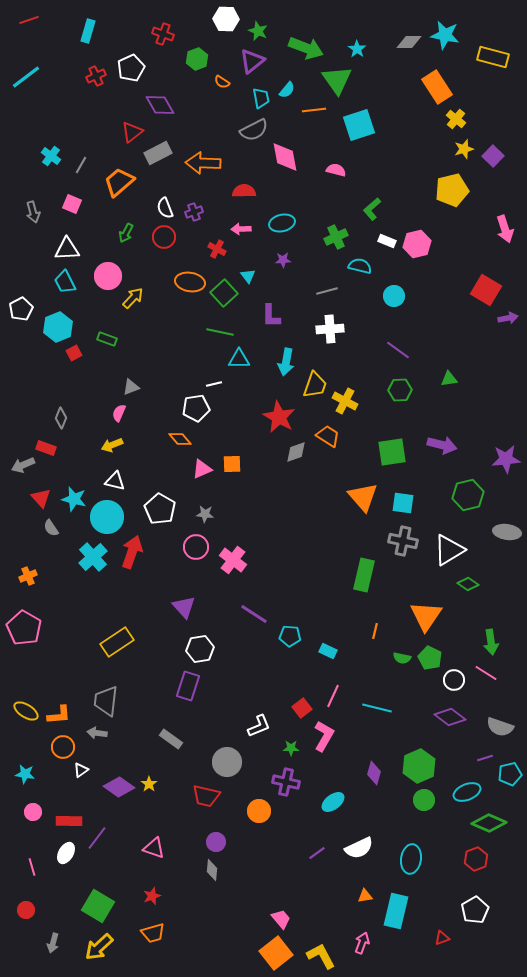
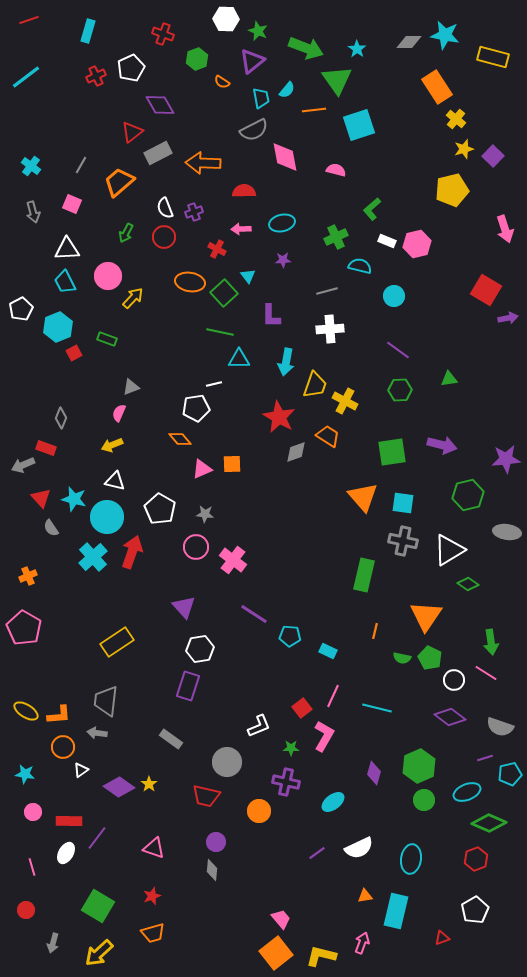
cyan cross at (51, 156): moved 20 px left, 10 px down
yellow arrow at (99, 947): moved 6 px down
yellow L-shape at (321, 956): rotated 48 degrees counterclockwise
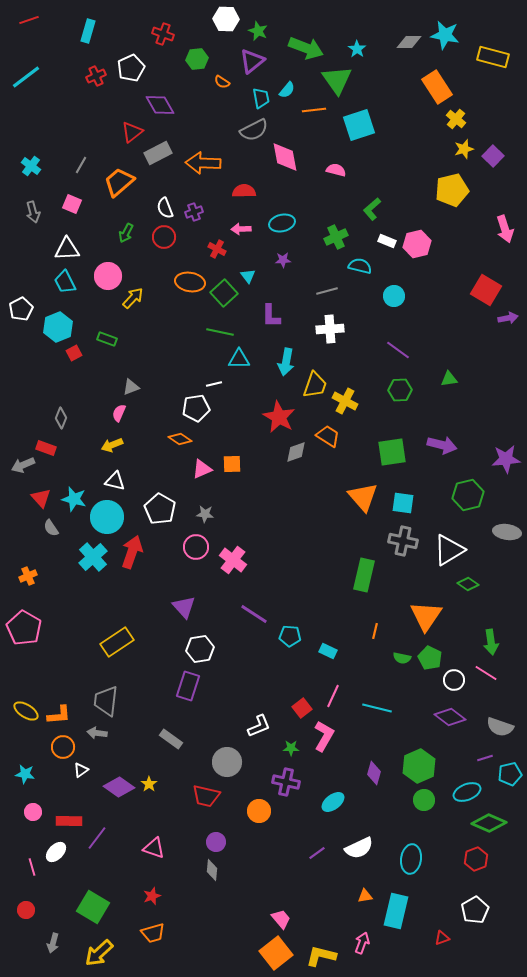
green hexagon at (197, 59): rotated 15 degrees clockwise
orange diamond at (180, 439): rotated 15 degrees counterclockwise
white ellipse at (66, 853): moved 10 px left, 1 px up; rotated 15 degrees clockwise
green square at (98, 906): moved 5 px left, 1 px down
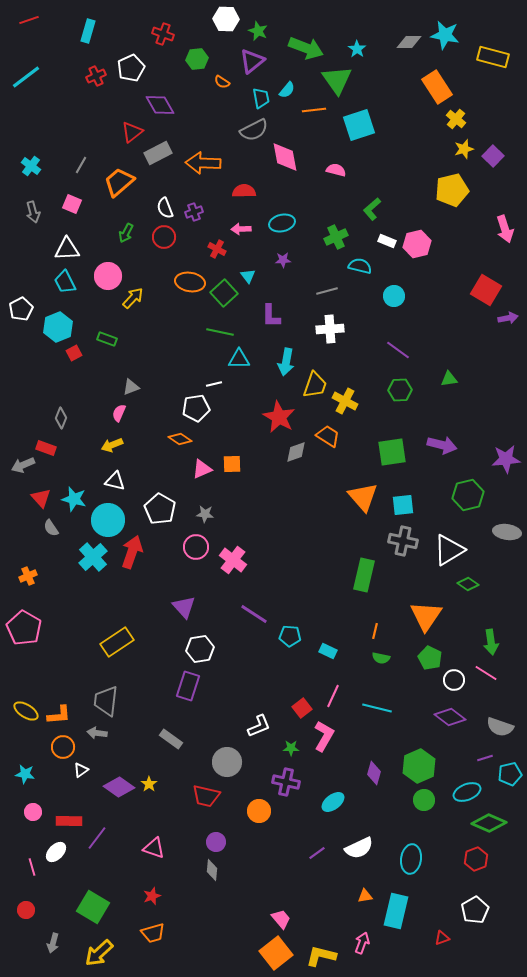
cyan square at (403, 503): moved 2 px down; rotated 15 degrees counterclockwise
cyan circle at (107, 517): moved 1 px right, 3 px down
green semicircle at (402, 658): moved 21 px left
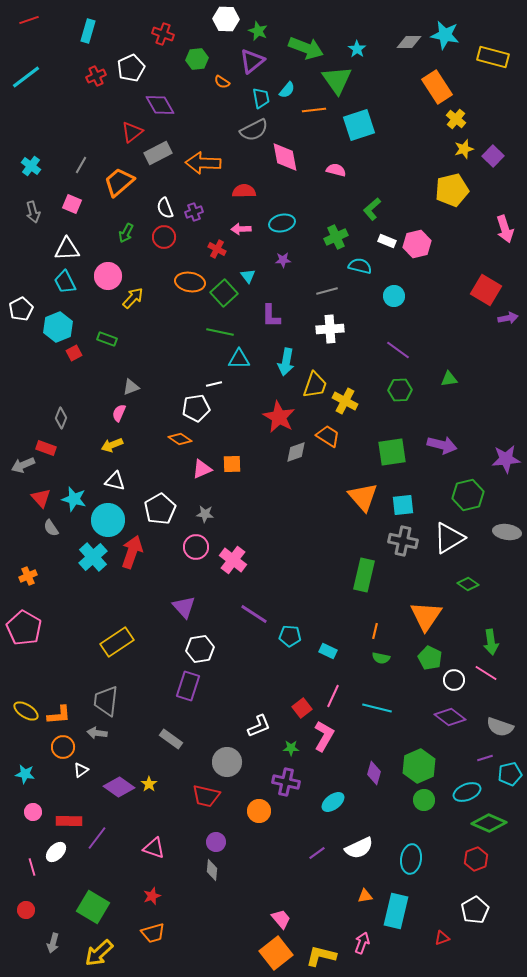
white pentagon at (160, 509): rotated 12 degrees clockwise
white triangle at (449, 550): moved 12 px up
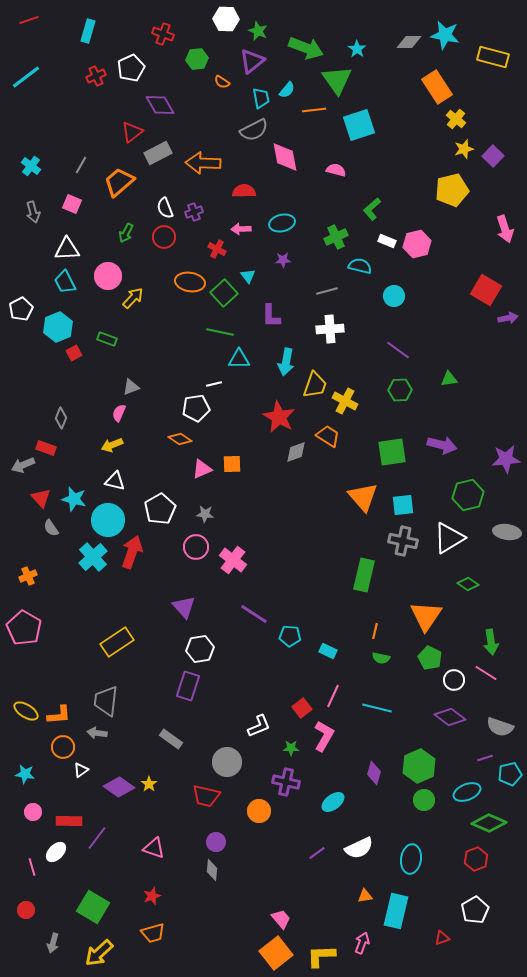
yellow L-shape at (321, 956): rotated 16 degrees counterclockwise
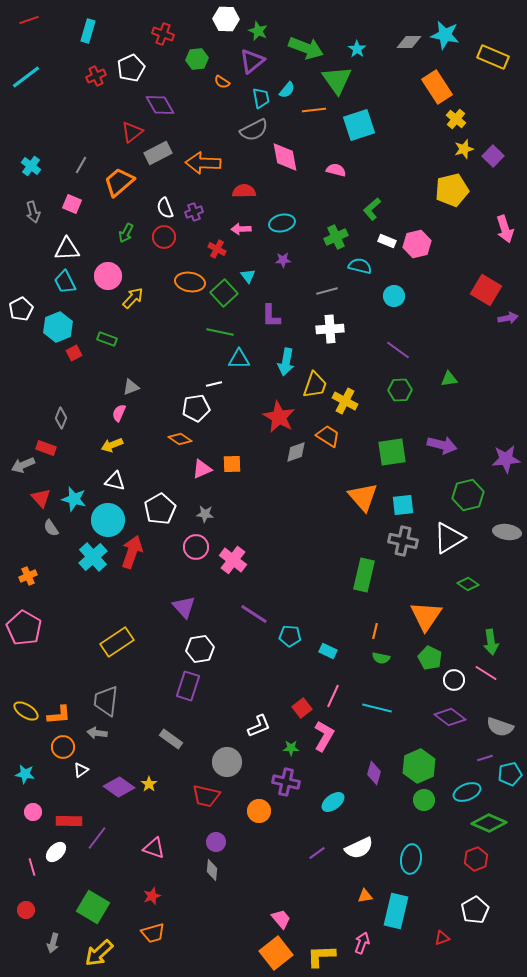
yellow rectangle at (493, 57): rotated 8 degrees clockwise
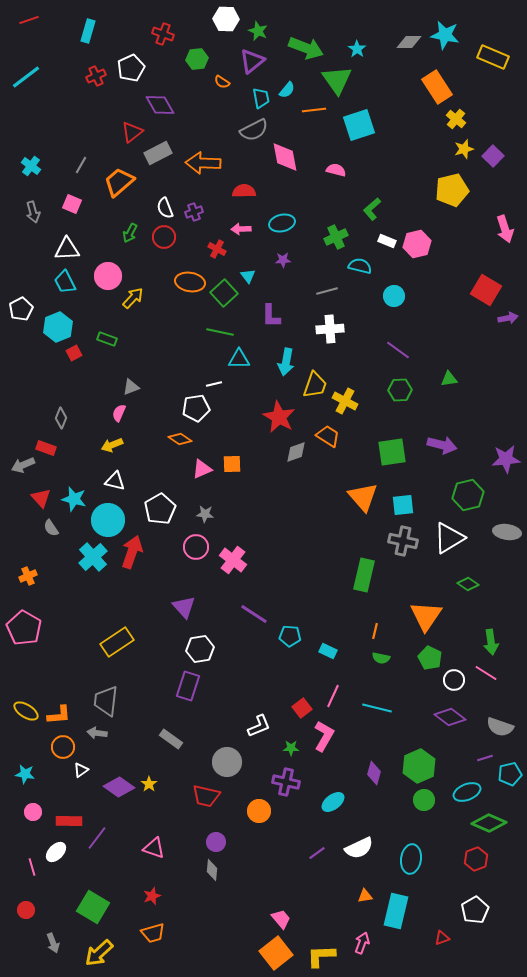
green arrow at (126, 233): moved 4 px right
gray arrow at (53, 943): rotated 36 degrees counterclockwise
